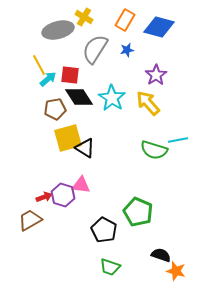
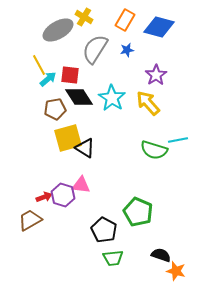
gray ellipse: rotated 16 degrees counterclockwise
green trapezoid: moved 3 px right, 9 px up; rotated 25 degrees counterclockwise
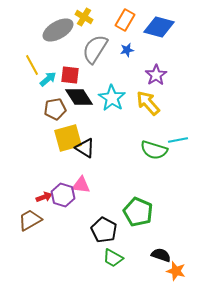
yellow line: moved 7 px left
green trapezoid: rotated 35 degrees clockwise
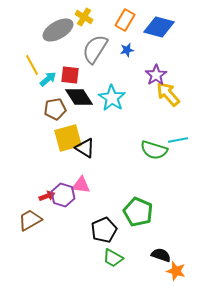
yellow arrow: moved 20 px right, 9 px up
red arrow: moved 3 px right, 1 px up
black pentagon: rotated 20 degrees clockwise
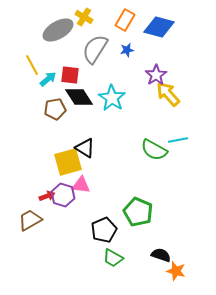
yellow square: moved 24 px down
green semicircle: rotated 12 degrees clockwise
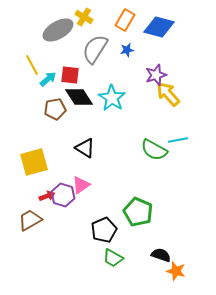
purple star: rotated 15 degrees clockwise
yellow square: moved 34 px left
pink triangle: rotated 42 degrees counterclockwise
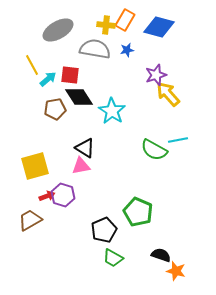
yellow cross: moved 22 px right, 8 px down; rotated 24 degrees counterclockwise
gray semicircle: rotated 68 degrees clockwise
cyan star: moved 13 px down
yellow square: moved 1 px right, 4 px down
pink triangle: moved 19 px up; rotated 24 degrees clockwise
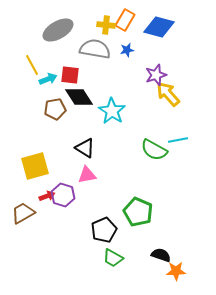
cyan arrow: rotated 18 degrees clockwise
pink triangle: moved 6 px right, 9 px down
brown trapezoid: moved 7 px left, 7 px up
orange star: rotated 18 degrees counterclockwise
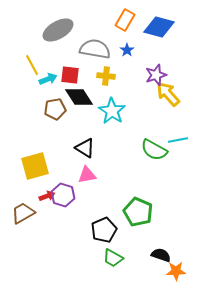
yellow cross: moved 51 px down
blue star: rotated 24 degrees counterclockwise
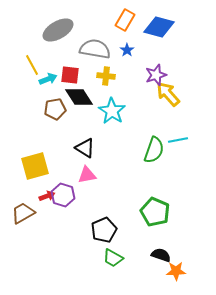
green semicircle: rotated 100 degrees counterclockwise
green pentagon: moved 17 px right
